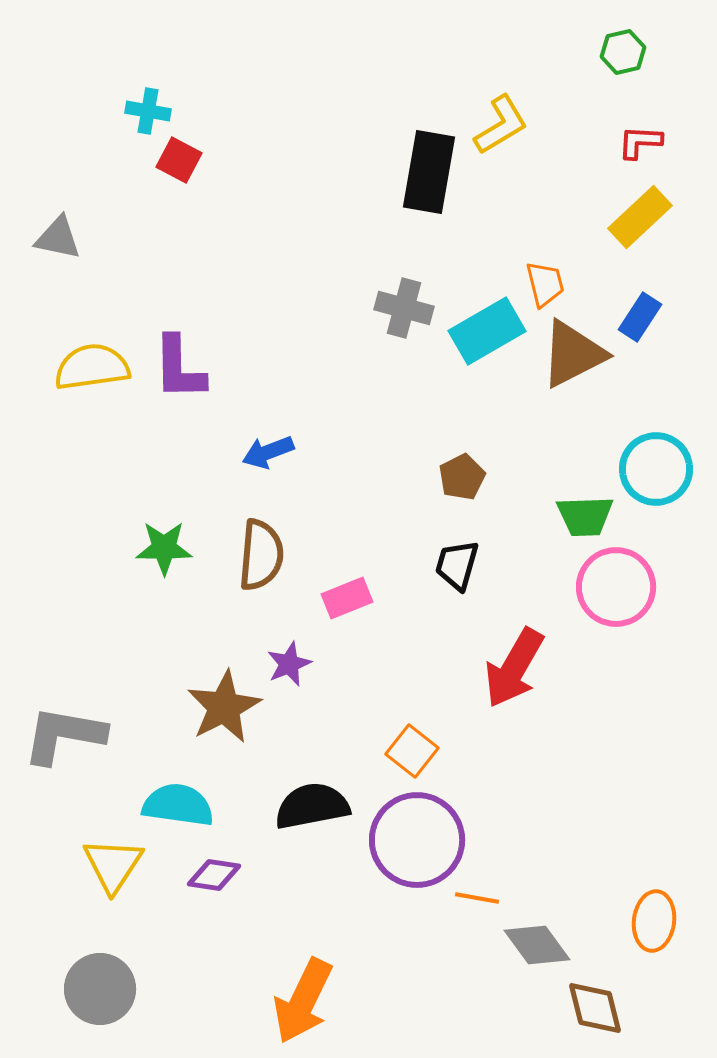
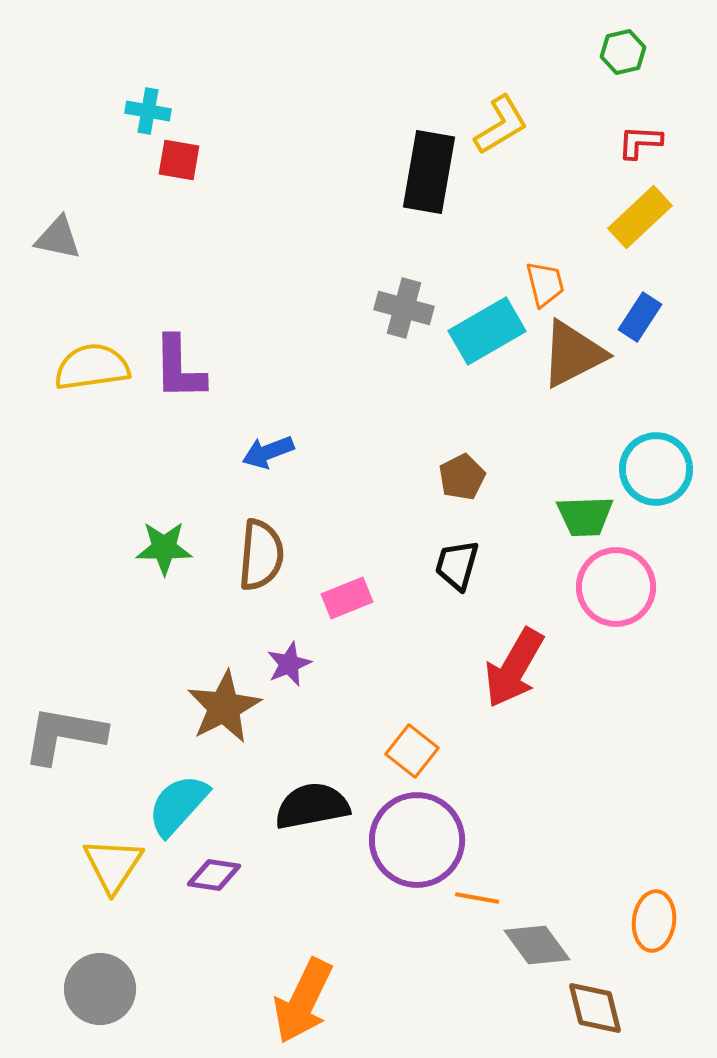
red square: rotated 18 degrees counterclockwise
cyan semicircle: rotated 56 degrees counterclockwise
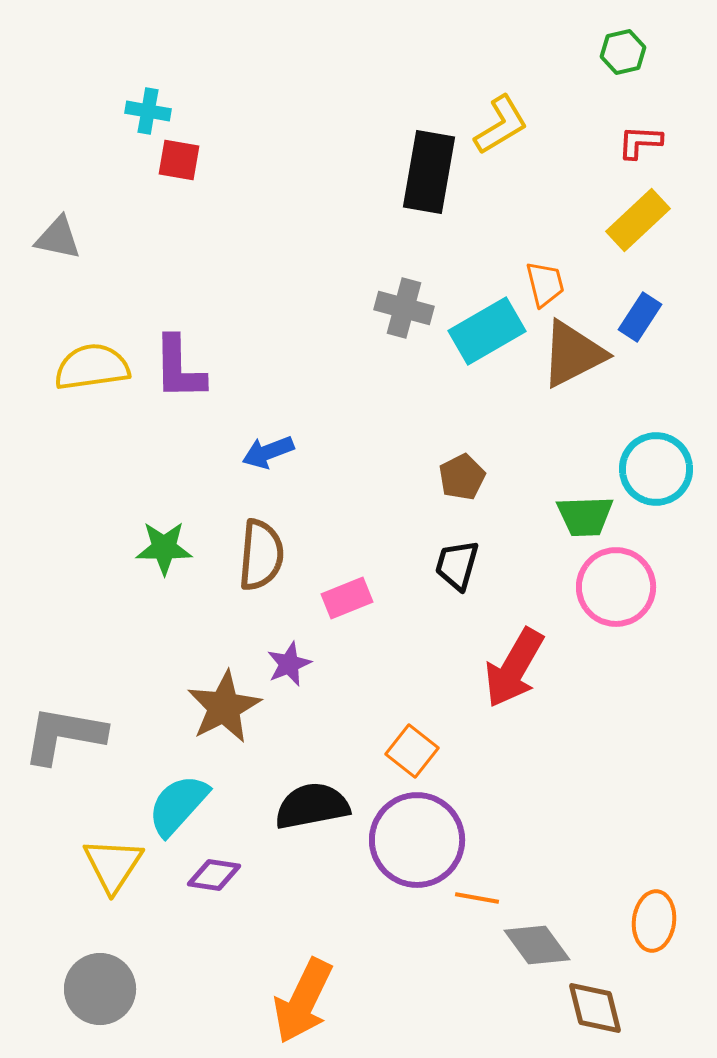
yellow rectangle: moved 2 px left, 3 px down
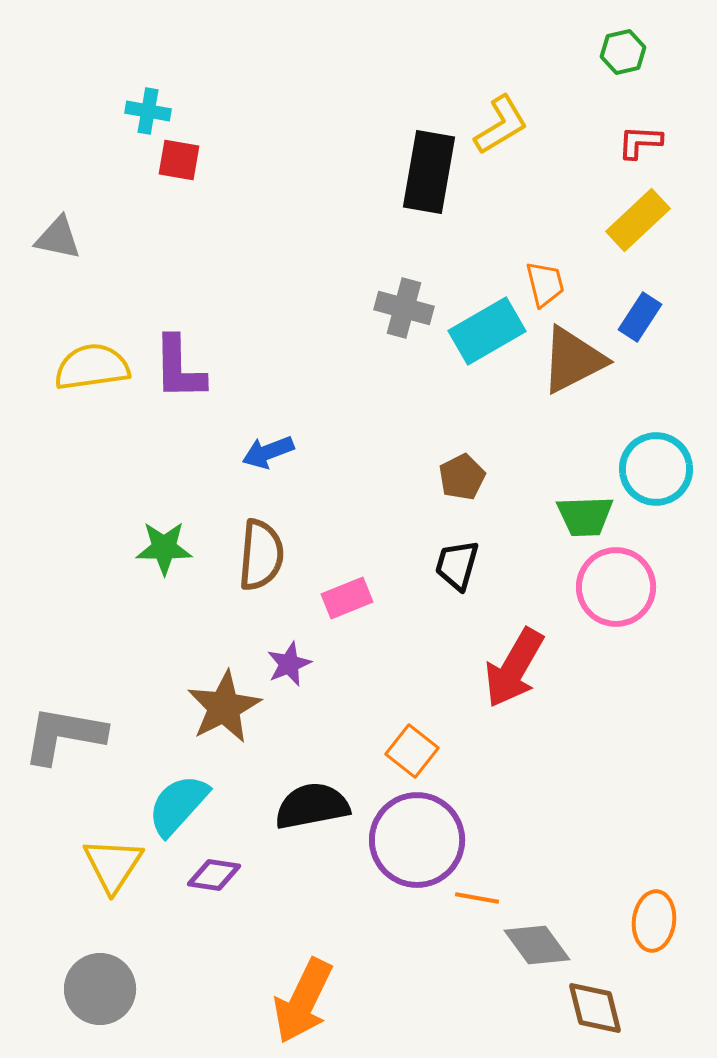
brown triangle: moved 6 px down
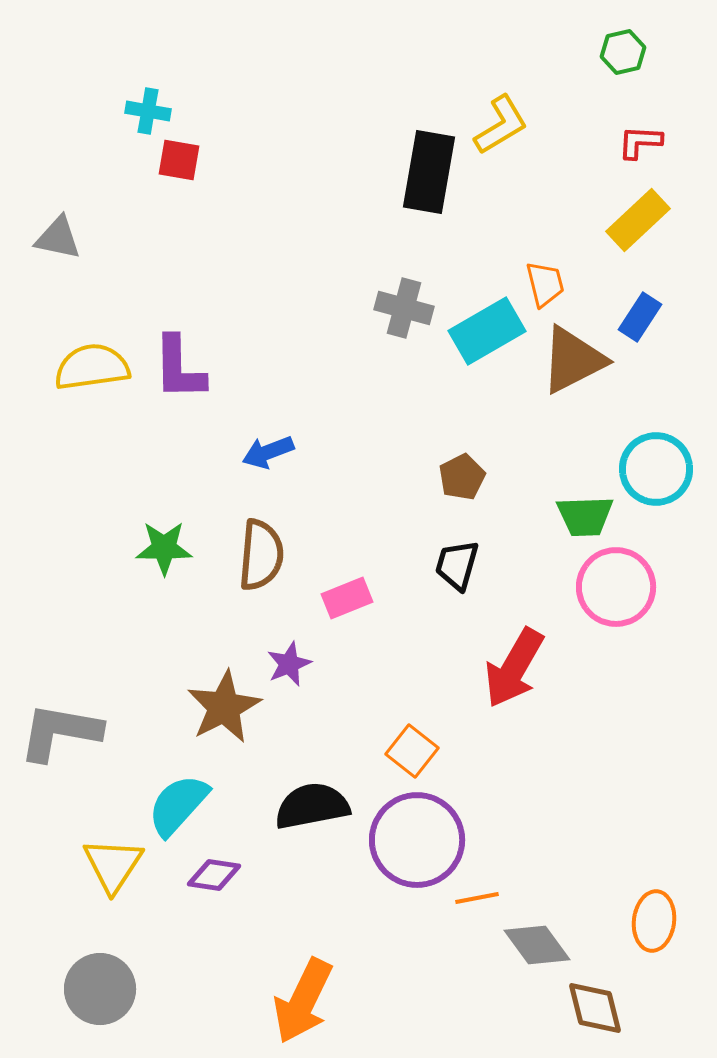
gray L-shape: moved 4 px left, 3 px up
orange line: rotated 21 degrees counterclockwise
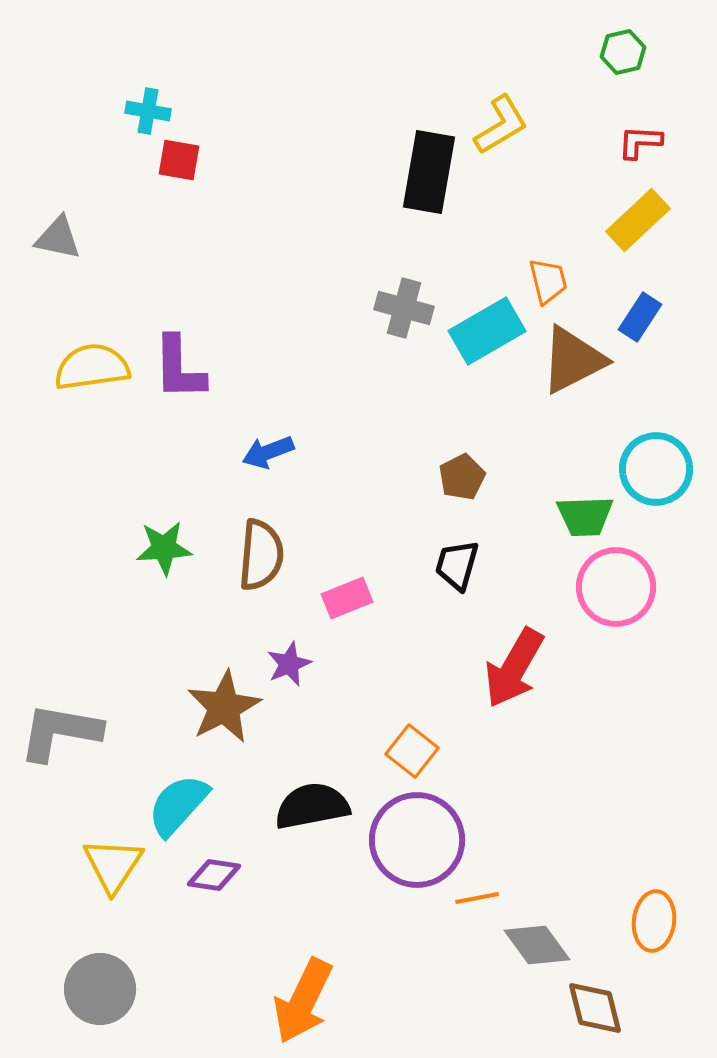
orange trapezoid: moved 3 px right, 3 px up
green star: rotated 4 degrees counterclockwise
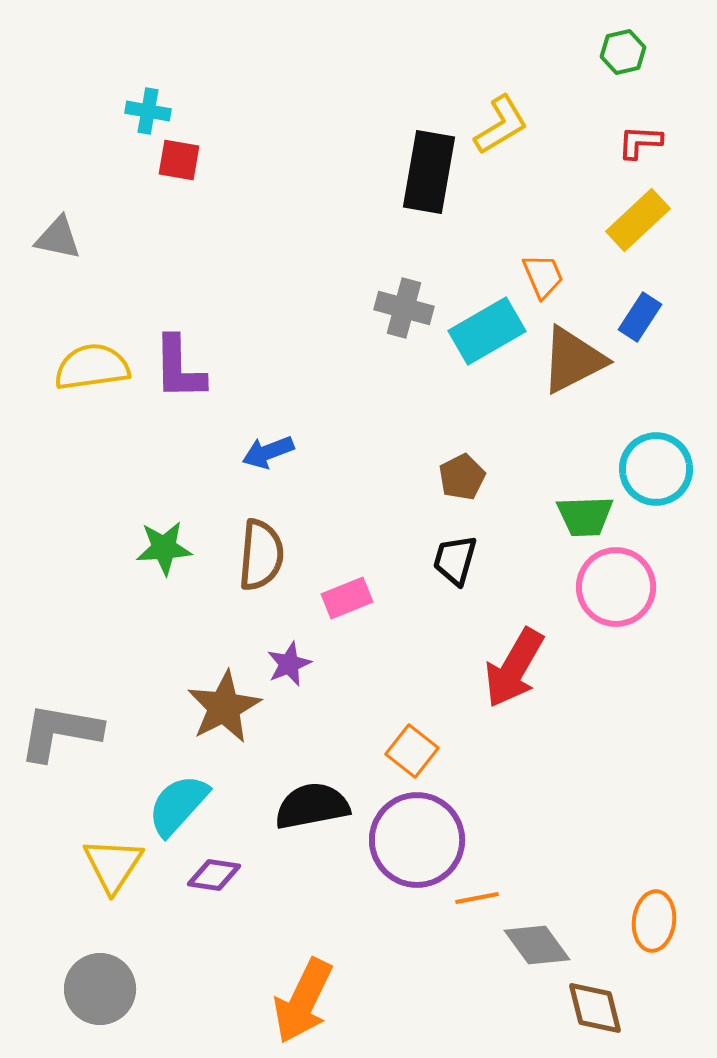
orange trapezoid: moved 5 px left, 5 px up; rotated 9 degrees counterclockwise
black trapezoid: moved 2 px left, 5 px up
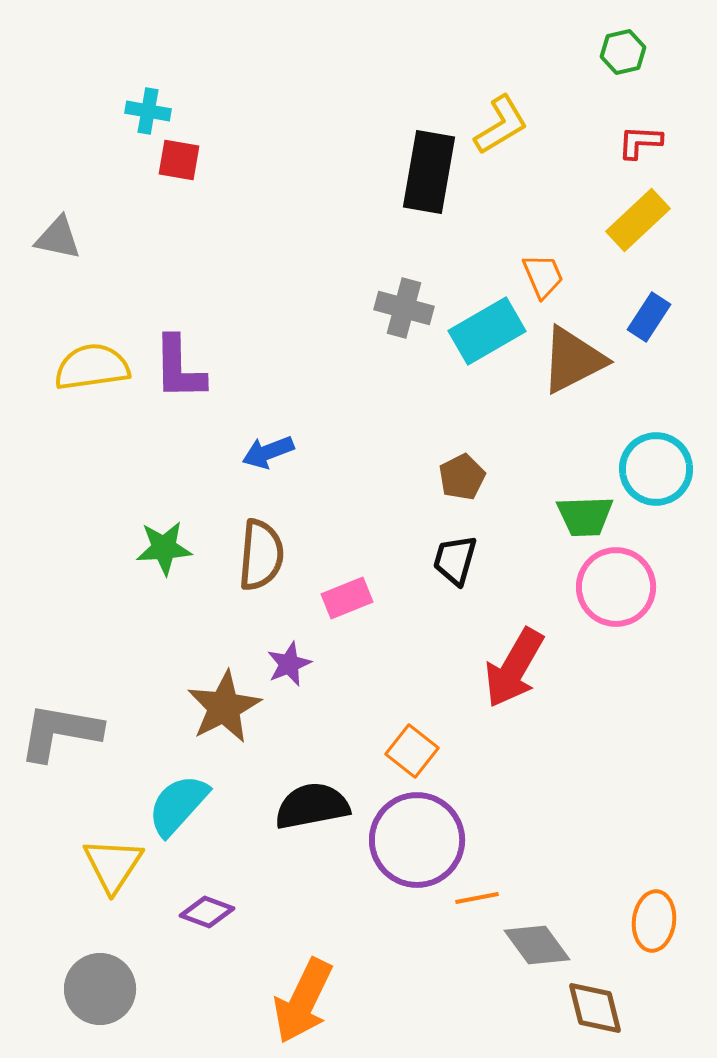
blue rectangle: moved 9 px right
purple diamond: moved 7 px left, 37 px down; rotated 12 degrees clockwise
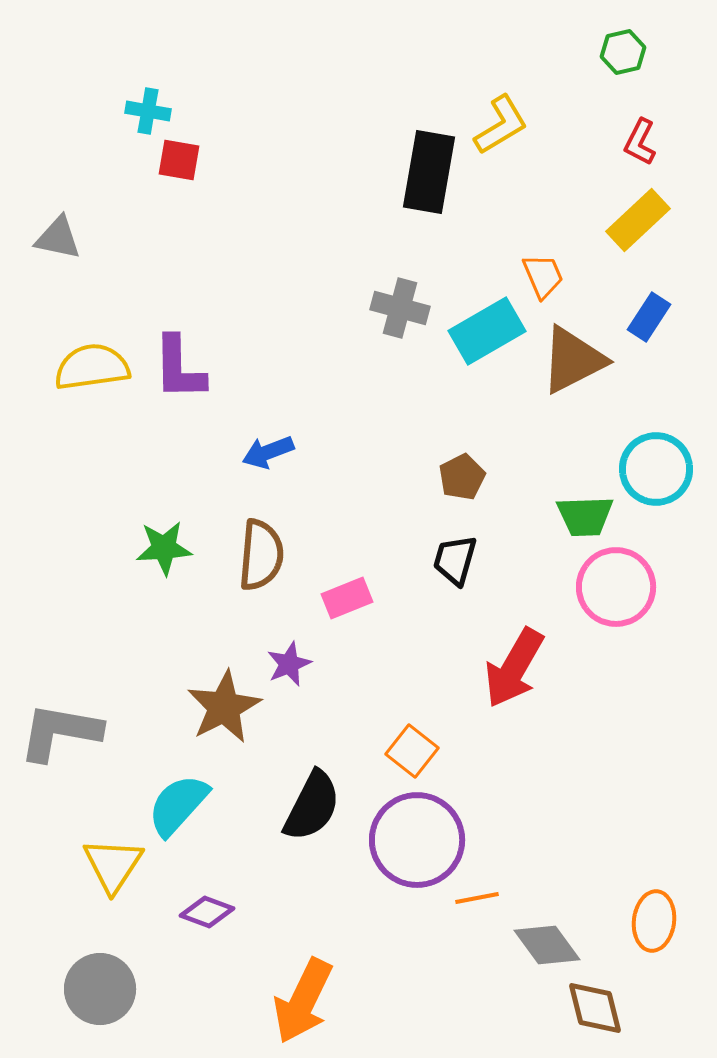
red L-shape: rotated 66 degrees counterclockwise
gray cross: moved 4 px left
black semicircle: rotated 128 degrees clockwise
gray diamond: moved 10 px right
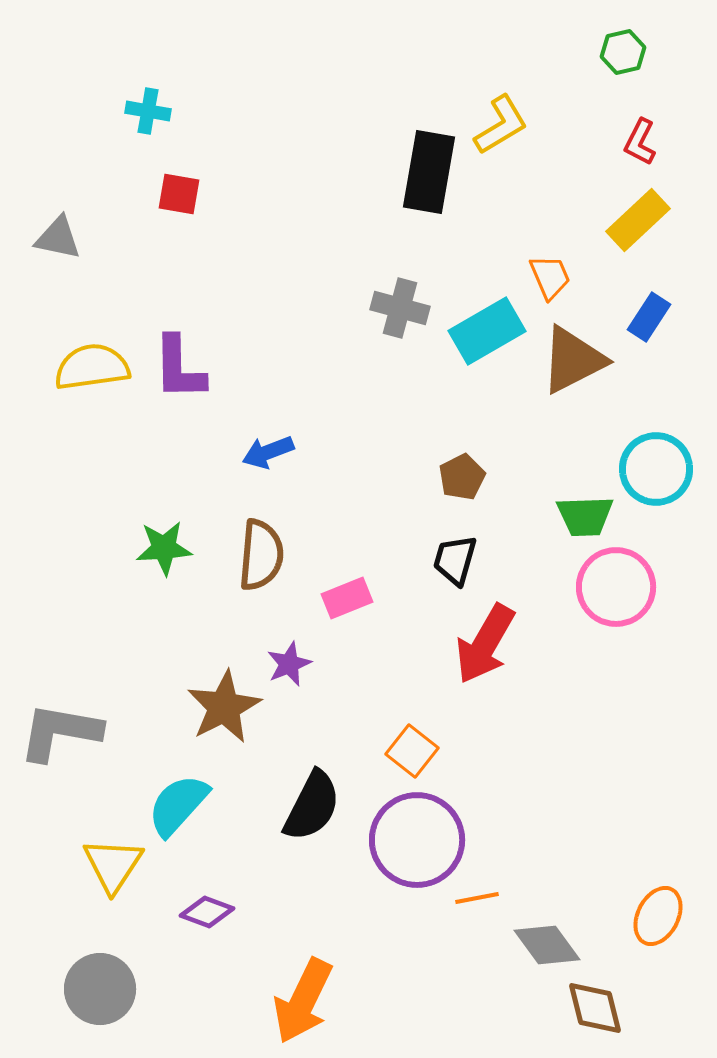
red square: moved 34 px down
orange trapezoid: moved 7 px right, 1 px down
red arrow: moved 29 px left, 24 px up
orange ellipse: moved 4 px right, 5 px up; rotated 20 degrees clockwise
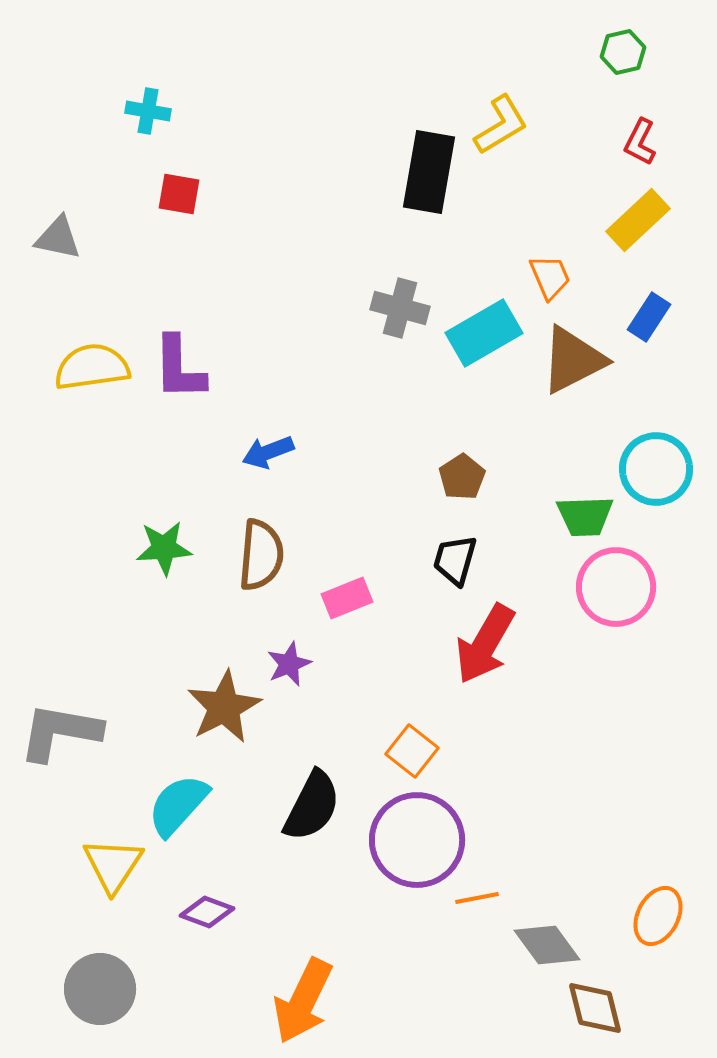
cyan rectangle: moved 3 px left, 2 px down
brown pentagon: rotated 6 degrees counterclockwise
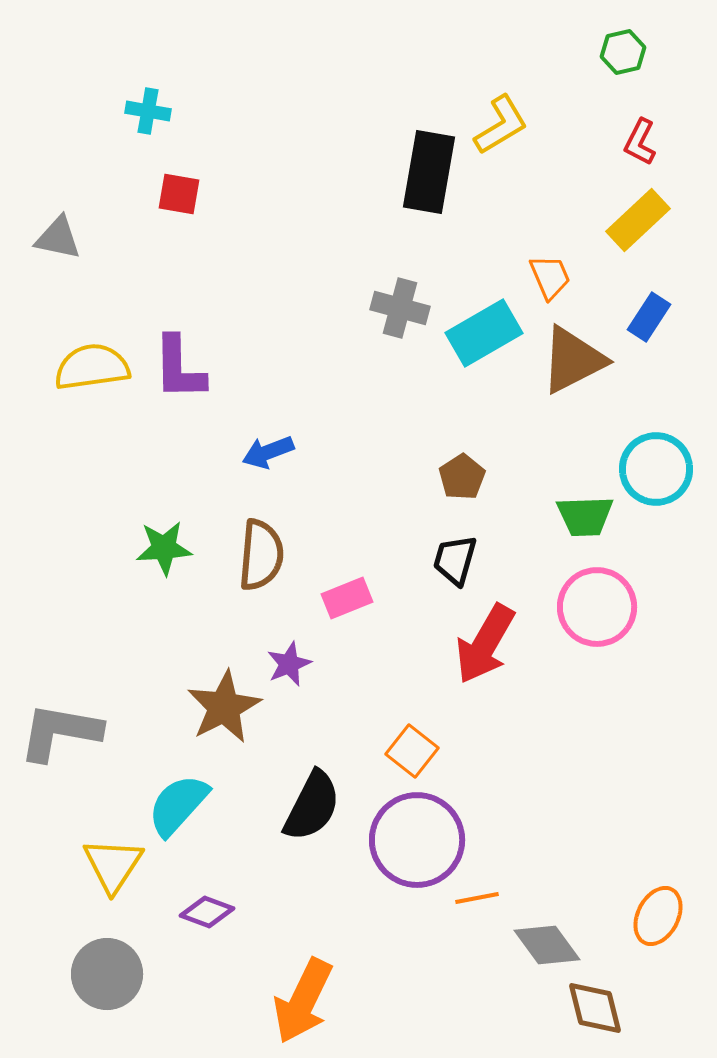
pink circle: moved 19 px left, 20 px down
gray circle: moved 7 px right, 15 px up
